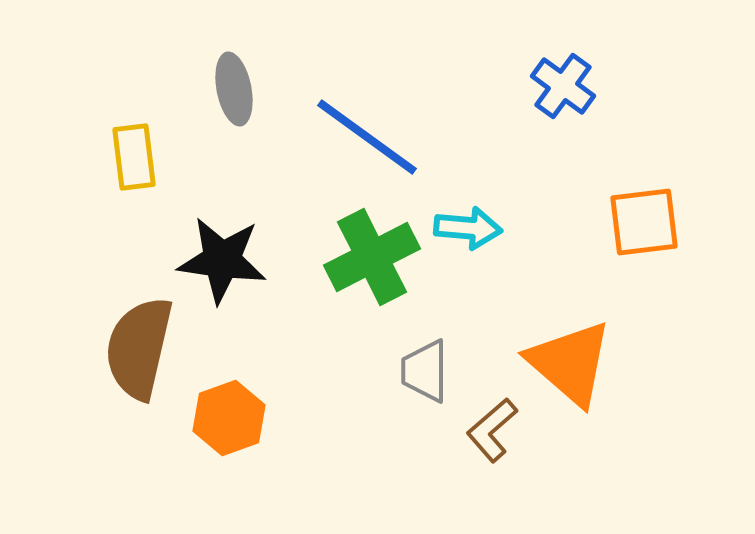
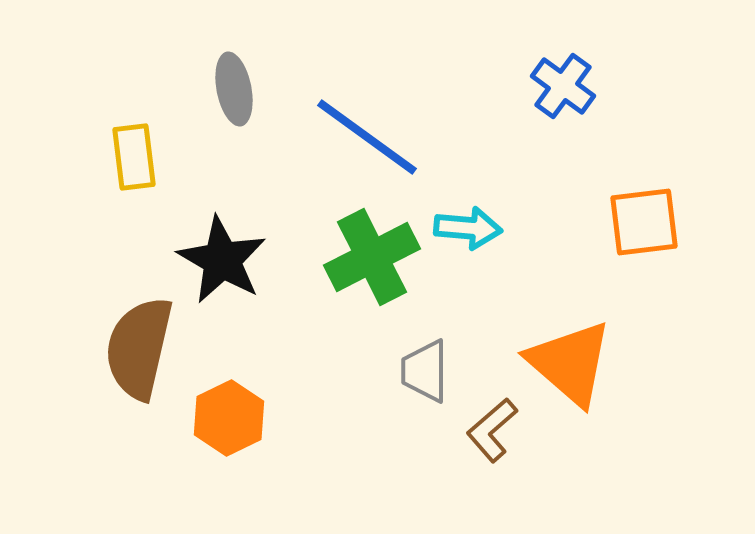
black star: rotated 22 degrees clockwise
orange hexagon: rotated 6 degrees counterclockwise
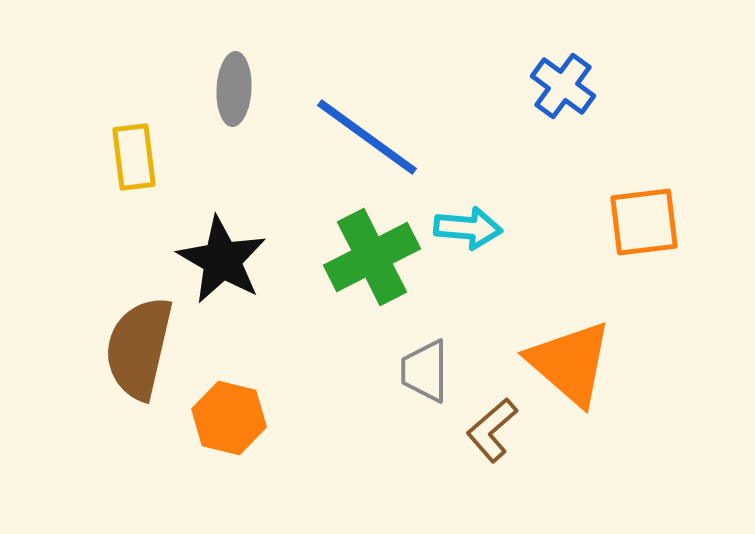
gray ellipse: rotated 14 degrees clockwise
orange hexagon: rotated 20 degrees counterclockwise
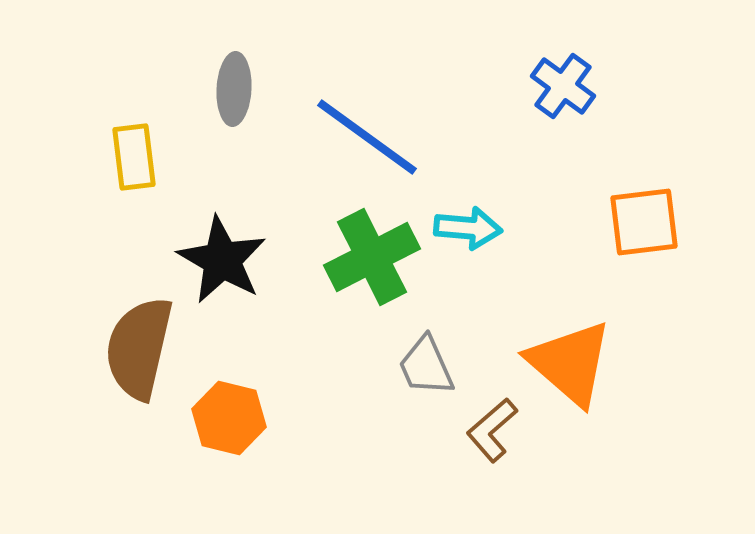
gray trapezoid: moved 1 px right, 5 px up; rotated 24 degrees counterclockwise
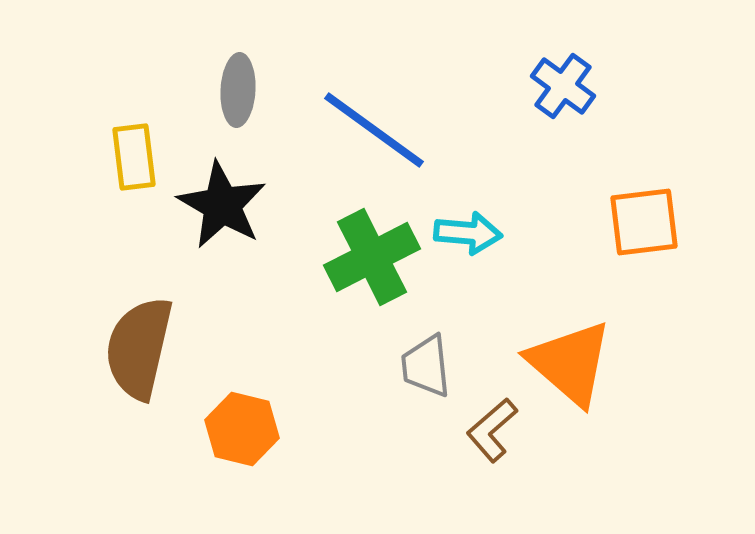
gray ellipse: moved 4 px right, 1 px down
blue line: moved 7 px right, 7 px up
cyan arrow: moved 5 px down
black star: moved 55 px up
gray trapezoid: rotated 18 degrees clockwise
orange hexagon: moved 13 px right, 11 px down
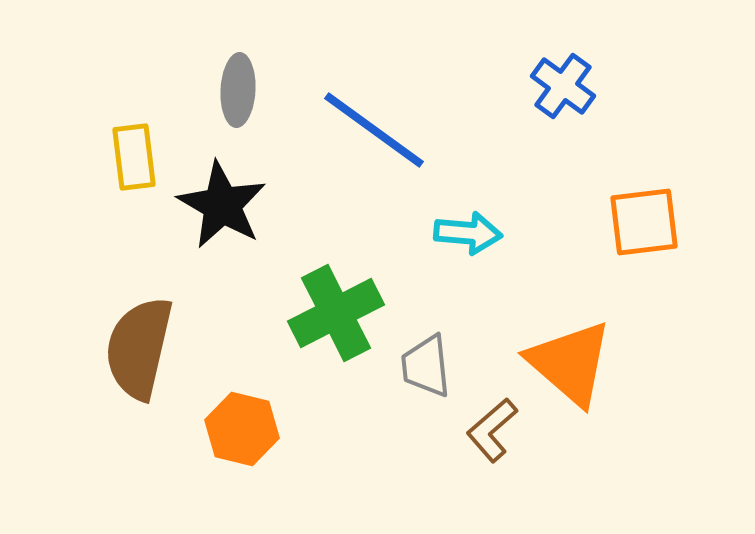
green cross: moved 36 px left, 56 px down
